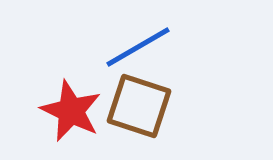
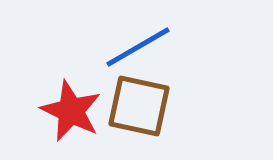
brown square: rotated 6 degrees counterclockwise
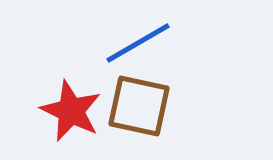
blue line: moved 4 px up
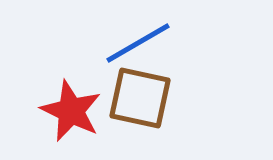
brown square: moved 1 px right, 8 px up
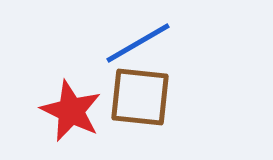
brown square: moved 1 px up; rotated 6 degrees counterclockwise
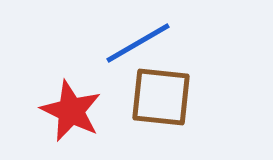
brown square: moved 21 px right
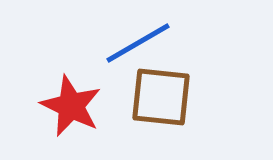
red star: moved 5 px up
